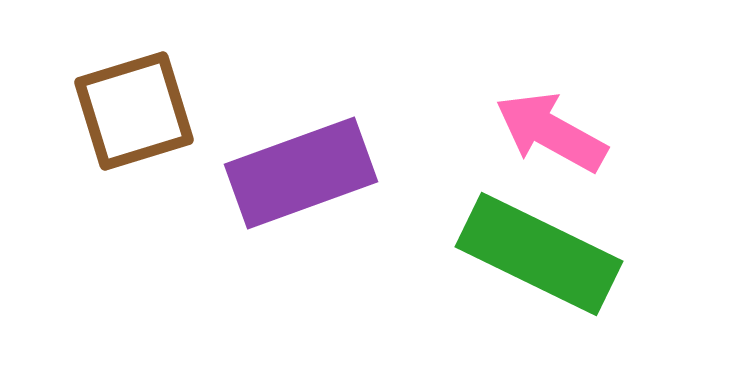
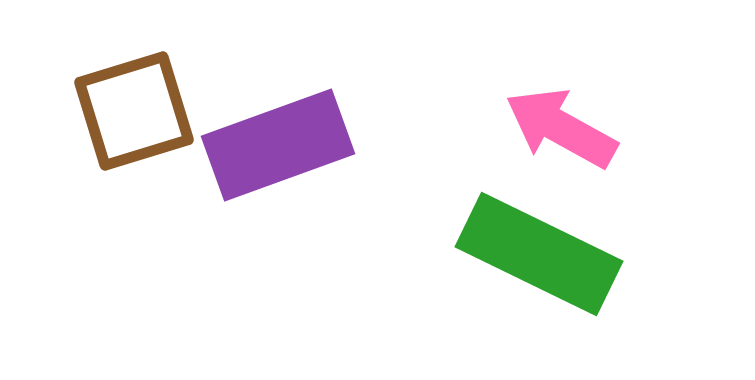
pink arrow: moved 10 px right, 4 px up
purple rectangle: moved 23 px left, 28 px up
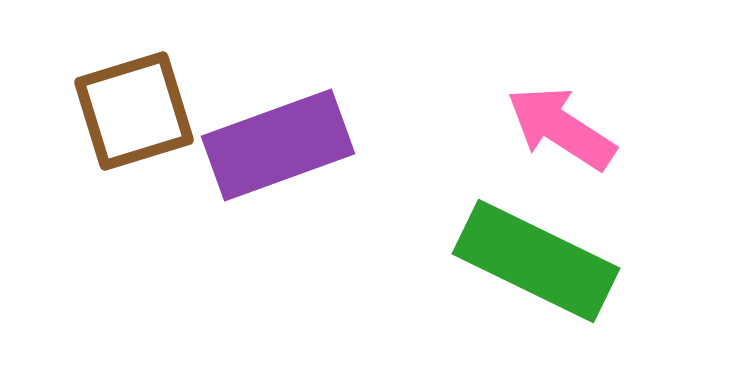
pink arrow: rotated 4 degrees clockwise
green rectangle: moved 3 px left, 7 px down
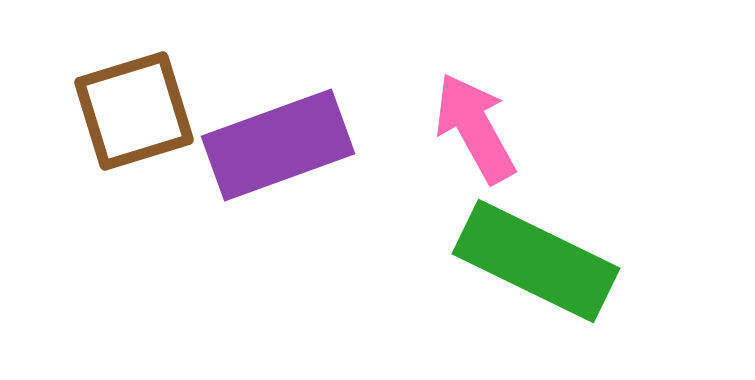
pink arrow: moved 86 px left; rotated 28 degrees clockwise
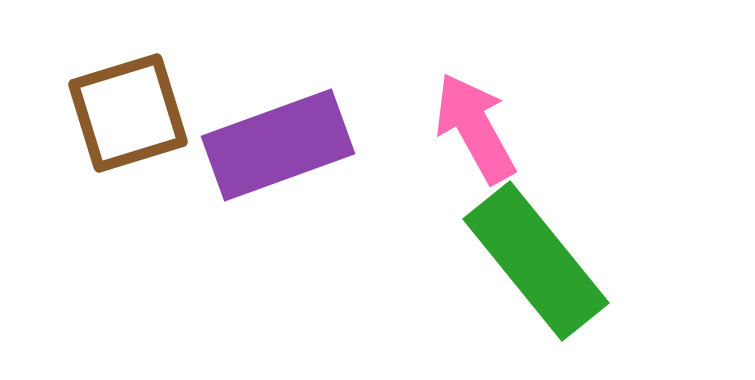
brown square: moved 6 px left, 2 px down
green rectangle: rotated 25 degrees clockwise
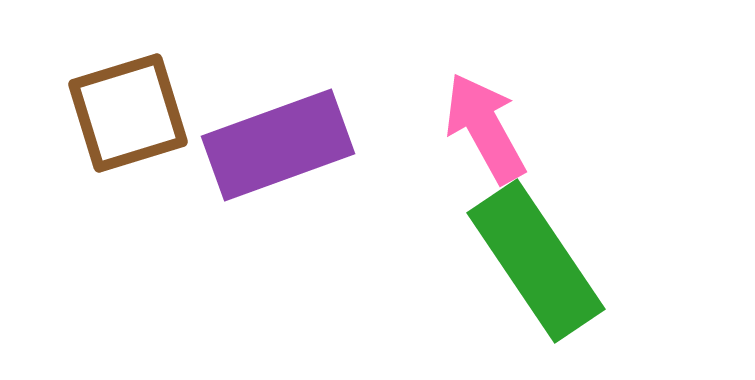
pink arrow: moved 10 px right
green rectangle: rotated 5 degrees clockwise
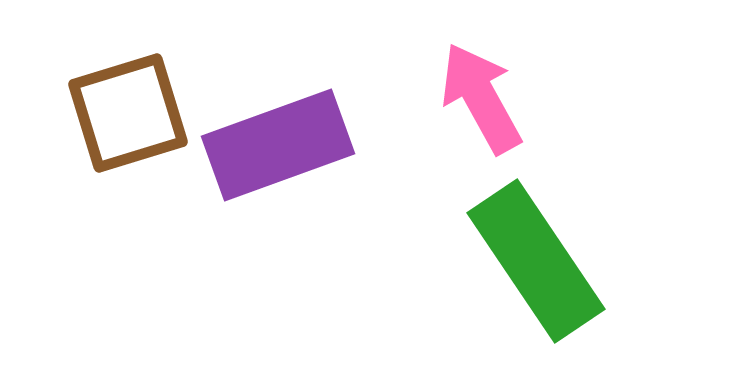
pink arrow: moved 4 px left, 30 px up
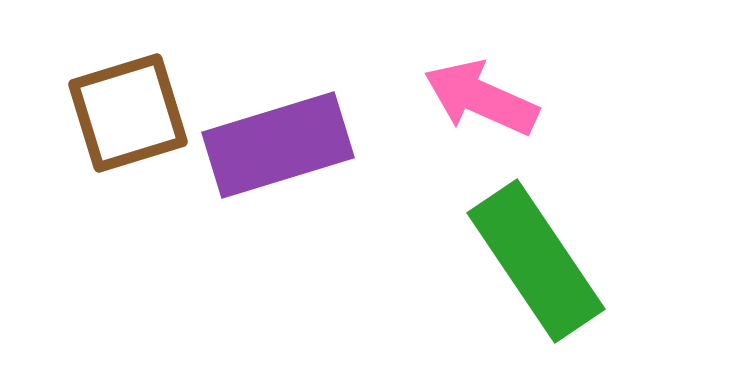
pink arrow: rotated 37 degrees counterclockwise
purple rectangle: rotated 3 degrees clockwise
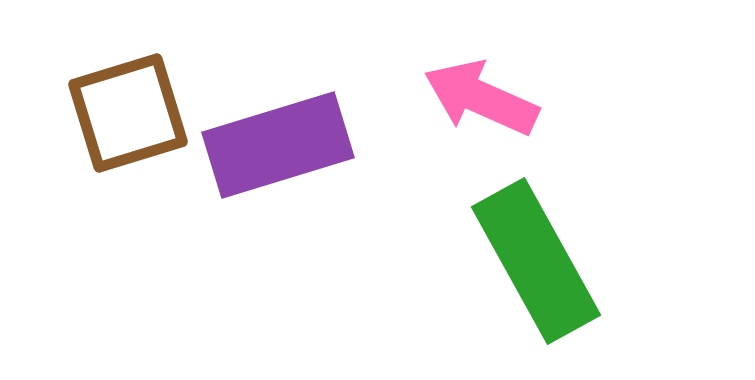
green rectangle: rotated 5 degrees clockwise
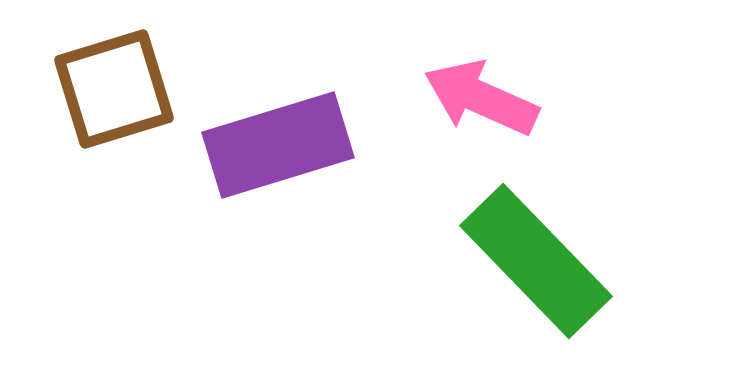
brown square: moved 14 px left, 24 px up
green rectangle: rotated 15 degrees counterclockwise
